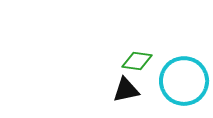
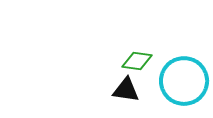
black triangle: rotated 20 degrees clockwise
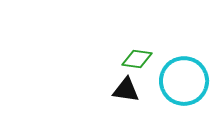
green diamond: moved 2 px up
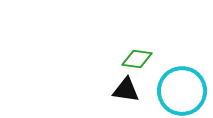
cyan circle: moved 2 px left, 10 px down
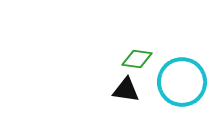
cyan circle: moved 9 px up
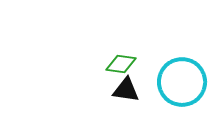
green diamond: moved 16 px left, 5 px down
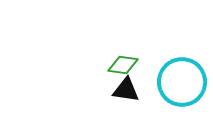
green diamond: moved 2 px right, 1 px down
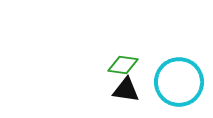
cyan circle: moved 3 px left
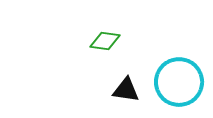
green diamond: moved 18 px left, 24 px up
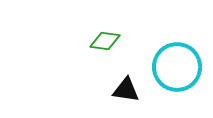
cyan circle: moved 2 px left, 15 px up
